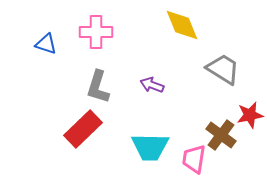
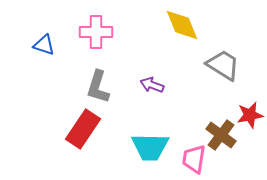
blue triangle: moved 2 px left, 1 px down
gray trapezoid: moved 4 px up
red rectangle: rotated 12 degrees counterclockwise
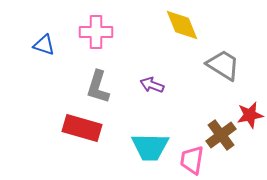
red rectangle: moved 1 px left, 1 px up; rotated 72 degrees clockwise
brown cross: rotated 16 degrees clockwise
pink trapezoid: moved 2 px left, 1 px down
